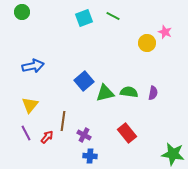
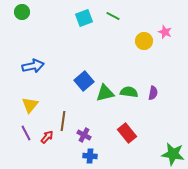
yellow circle: moved 3 px left, 2 px up
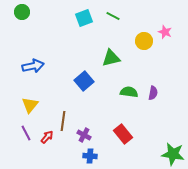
green triangle: moved 6 px right, 35 px up
red rectangle: moved 4 px left, 1 px down
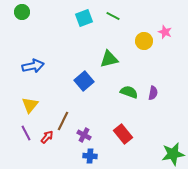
green triangle: moved 2 px left, 1 px down
green semicircle: rotated 12 degrees clockwise
brown line: rotated 18 degrees clockwise
green star: rotated 20 degrees counterclockwise
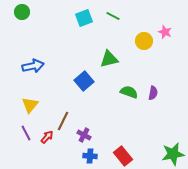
red rectangle: moved 22 px down
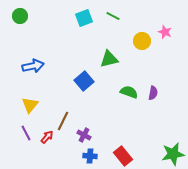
green circle: moved 2 px left, 4 px down
yellow circle: moved 2 px left
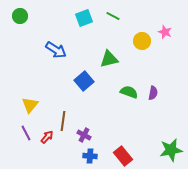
blue arrow: moved 23 px right, 16 px up; rotated 45 degrees clockwise
brown line: rotated 18 degrees counterclockwise
green star: moved 2 px left, 4 px up
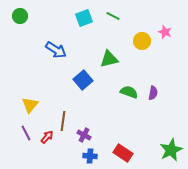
blue square: moved 1 px left, 1 px up
green star: rotated 15 degrees counterclockwise
red rectangle: moved 3 px up; rotated 18 degrees counterclockwise
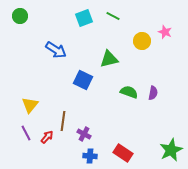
blue square: rotated 24 degrees counterclockwise
purple cross: moved 1 px up
